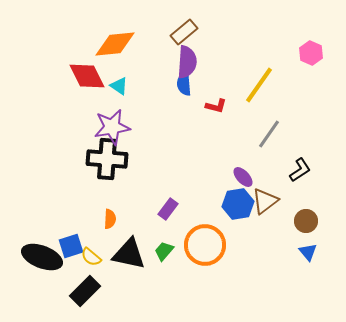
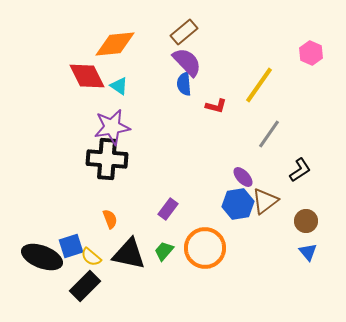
purple semicircle: rotated 48 degrees counterclockwise
orange semicircle: rotated 24 degrees counterclockwise
orange circle: moved 3 px down
black rectangle: moved 5 px up
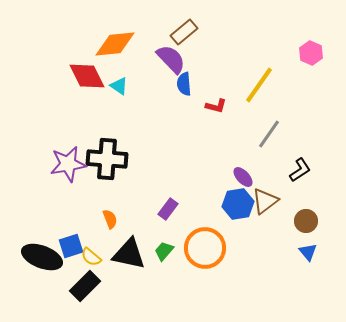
purple semicircle: moved 16 px left, 3 px up
purple star: moved 44 px left, 37 px down
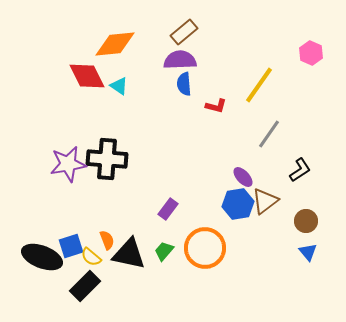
purple semicircle: moved 9 px right, 1 px down; rotated 48 degrees counterclockwise
orange semicircle: moved 3 px left, 21 px down
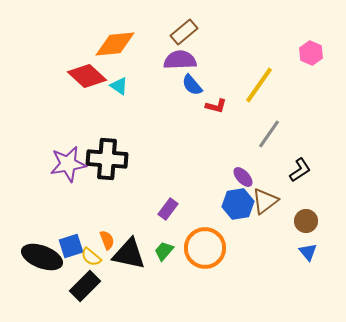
red diamond: rotated 21 degrees counterclockwise
blue semicircle: moved 8 px right, 1 px down; rotated 35 degrees counterclockwise
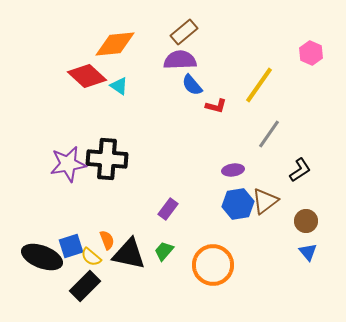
purple ellipse: moved 10 px left, 7 px up; rotated 55 degrees counterclockwise
orange circle: moved 8 px right, 17 px down
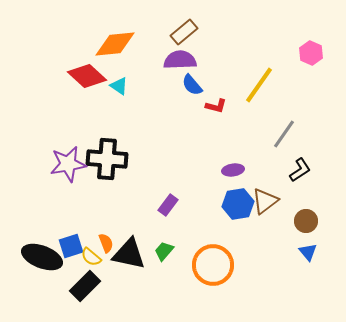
gray line: moved 15 px right
purple rectangle: moved 4 px up
orange semicircle: moved 1 px left, 3 px down
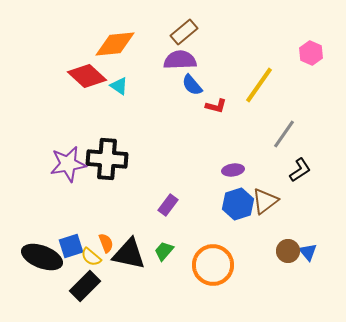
blue hexagon: rotated 8 degrees counterclockwise
brown circle: moved 18 px left, 30 px down
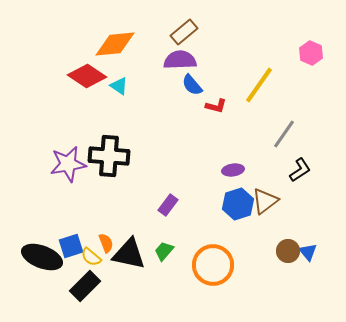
red diamond: rotated 9 degrees counterclockwise
black cross: moved 2 px right, 3 px up
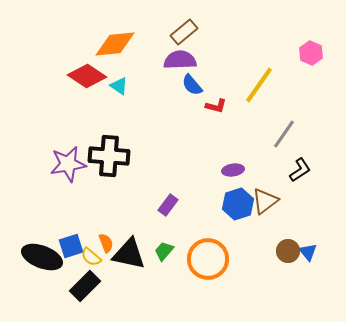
orange circle: moved 5 px left, 6 px up
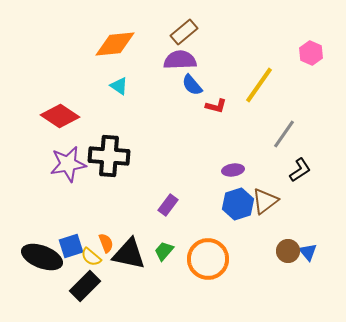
red diamond: moved 27 px left, 40 px down
